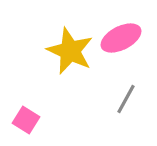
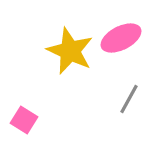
gray line: moved 3 px right
pink square: moved 2 px left
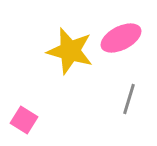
yellow star: rotated 9 degrees counterclockwise
gray line: rotated 12 degrees counterclockwise
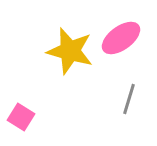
pink ellipse: rotated 9 degrees counterclockwise
pink square: moved 3 px left, 3 px up
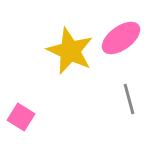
yellow star: rotated 9 degrees clockwise
gray line: rotated 32 degrees counterclockwise
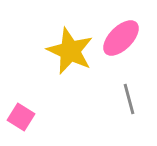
pink ellipse: rotated 9 degrees counterclockwise
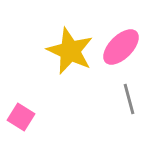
pink ellipse: moved 9 px down
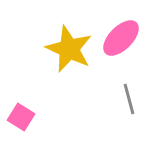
pink ellipse: moved 9 px up
yellow star: moved 1 px left, 2 px up
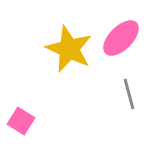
gray line: moved 5 px up
pink square: moved 4 px down
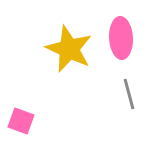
pink ellipse: rotated 48 degrees counterclockwise
pink square: rotated 12 degrees counterclockwise
